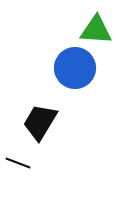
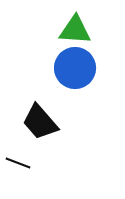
green triangle: moved 21 px left
black trapezoid: rotated 72 degrees counterclockwise
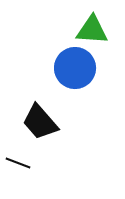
green triangle: moved 17 px right
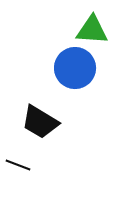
black trapezoid: rotated 18 degrees counterclockwise
black line: moved 2 px down
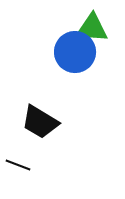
green triangle: moved 2 px up
blue circle: moved 16 px up
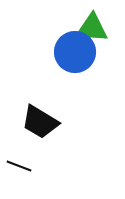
black line: moved 1 px right, 1 px down
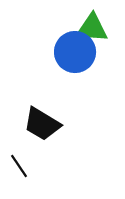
black trapezoid: moved 2 px right, 2 px down
black line: rotated 35 degrees clockwise
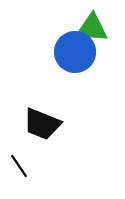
black trapezoid: rotated 9 degrees counterclockwise
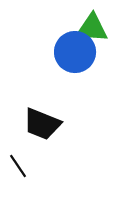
black line: moved 1 px left
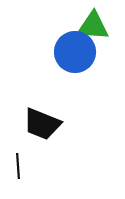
green triangle: moved 1 px right, 2 px up
black line: rotated 30 degrees clockwise
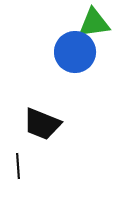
green triangle: moved 1 px right, 3 px up; rotated 12 degrees counterclockwise
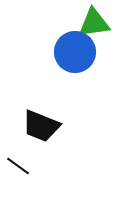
black trapezoid: moved 1 px left, 2 px down
black line: rotated 50 degrees counterclockwise
